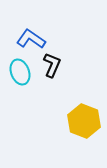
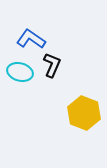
cyan ellipse: rotated 55 degrees counterclockwise
yellow hexagon: moved 8 px up
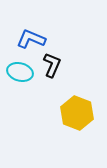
blue L-shape: rotated 12 degrees counterclockwise
yellow hexagon: moved 7 px left
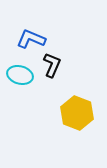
cyan ellipse: moved 3 px down
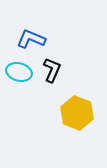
black L-shape: moved 5 px down
cyan ellipse: moved 1 px left, 3 px up
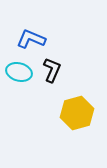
yellow hexagon: rotated 24 degrees clockwise
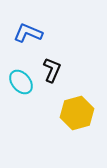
blue L-shape: moved 3 px left, 6 px up
cyan ellipse: moved 2 px right, 10 px down; rotated 35 degrees clockwise
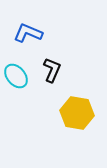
cyan ellipse: moved 5 px left, 6 px up
yellow hexagon: rotated 24 degrees clockwise
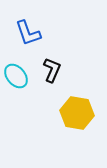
blue L-shape: rotated 132 degrees counterclockwise
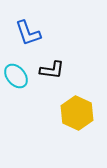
black L-shape: rotated 75 degrees clockwise
yellow hexagon: rotated 16 degrees clockwise
